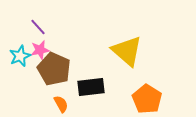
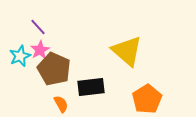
pink star: rotated 18 degrees counterclockwise
orange pentagon: rotated 8 degrees clockwise
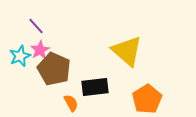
purple line: moved 2 px left, 1 px up
black rectangle: moved 4 px right
orange semicircle: moved 10 px right, 1 px up
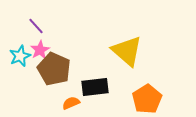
orange semicircle: rotated 84 degrees counterclockwise
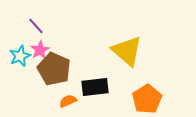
orange semicircle: moved 3 px left, 2 px up
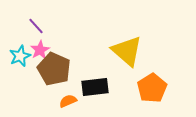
orange pentagon: moved 5 px right, 11 px up
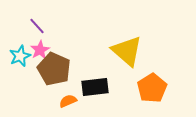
purple line: moved 1 px right
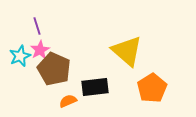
purple line: rotated 24 degrees clockwise
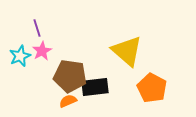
purple line: moved 2 px down
pink star: moved 2 px right, 1 px down
brown pentagon: moved 16 px right, 7 px down; rotated 16 degrees counterclockwise
orange pentagon: rotated 12 degrees counterclockwise
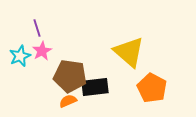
yellow triangle: moved 2 px right, 1 px down
